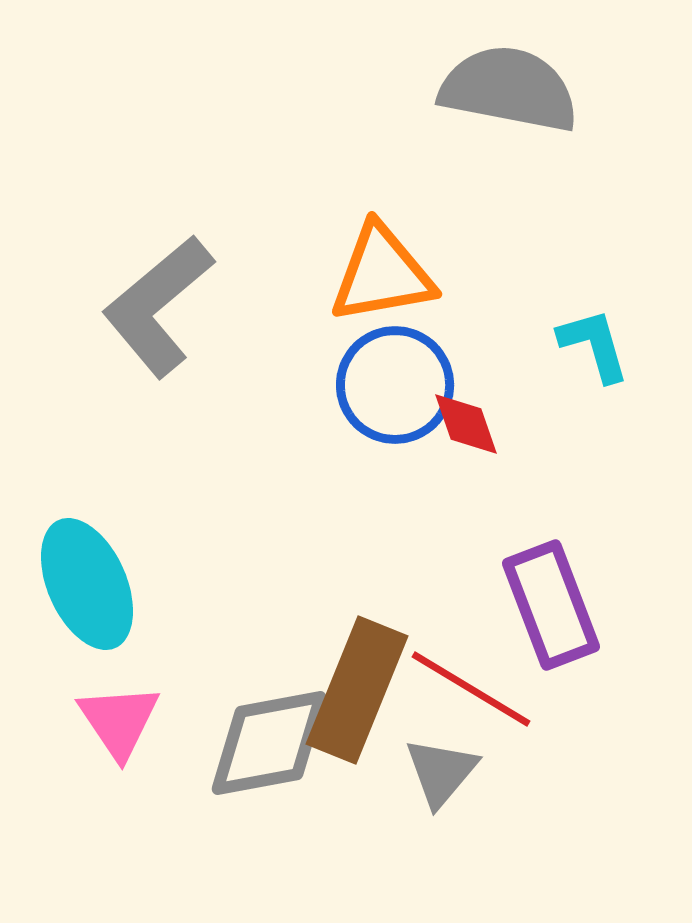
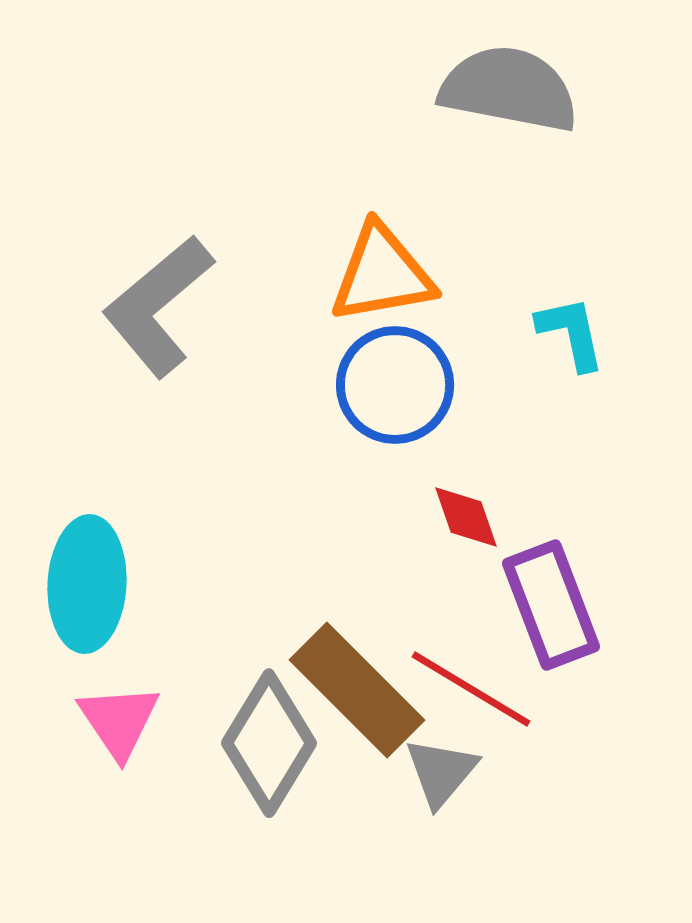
cyan L-shape: moved 23 px left, 12 px up; rotated 4 degrees clockwise
red diamond: moved 93 px down
cyan ellipse: rotated 27 degrees clockwise
brown rectangle: rotated 67 degrees counterclockwise
gray diamond: rotated 48 degrees counterclockwise
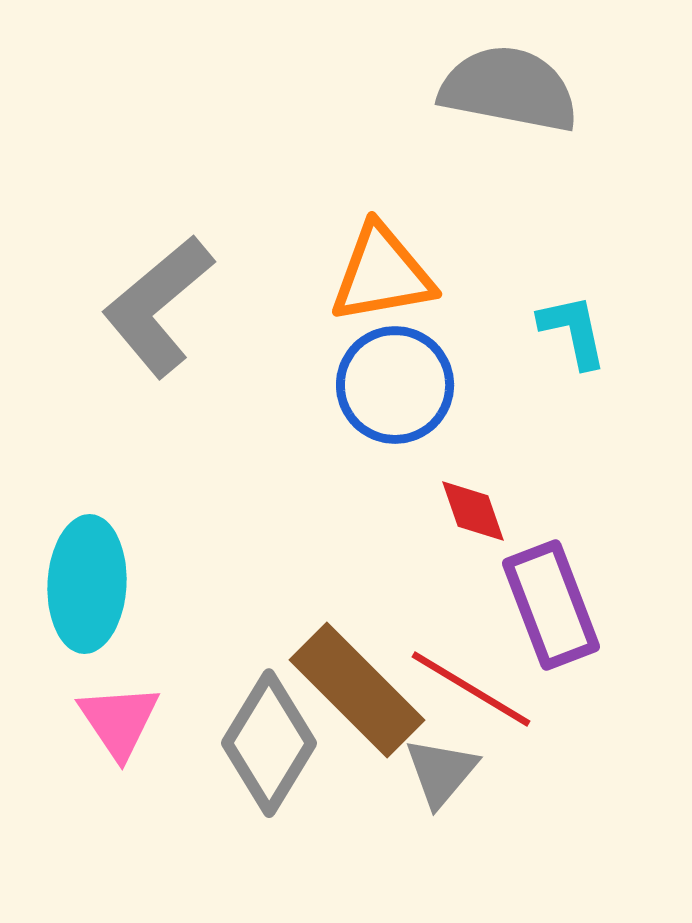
cyan L-shape: moved 2 px right, 2 px up
red diamond: moved 7 px right, 6 px up
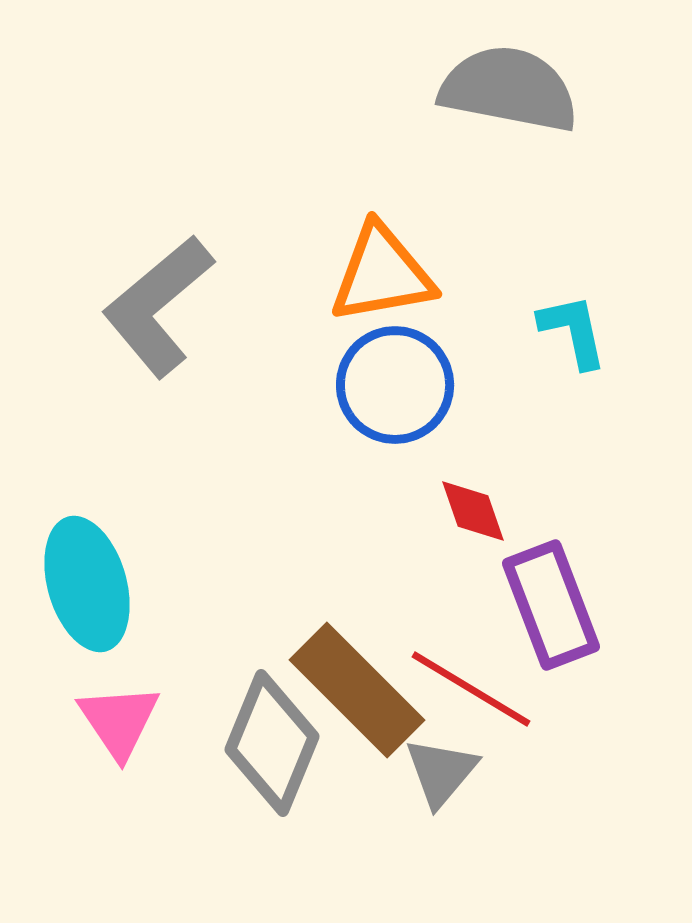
cyan ellipse: rotated 19 degrees counterclockwise
gray diamond: moved 3 px right; rotated 9 degrees counterclockwise
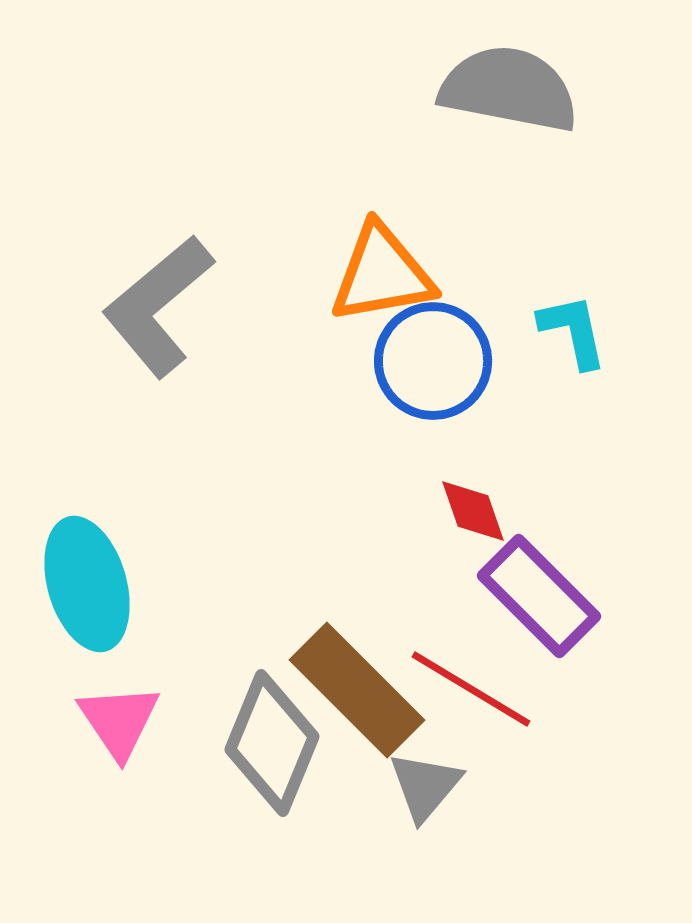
blue circle: moved 38 px right, 24 px up
purple rectangle: moved 12 px left, 9 px up; rotated 24 degrees counterclockwise
gray triangle: moved 16 px left, 14 px down
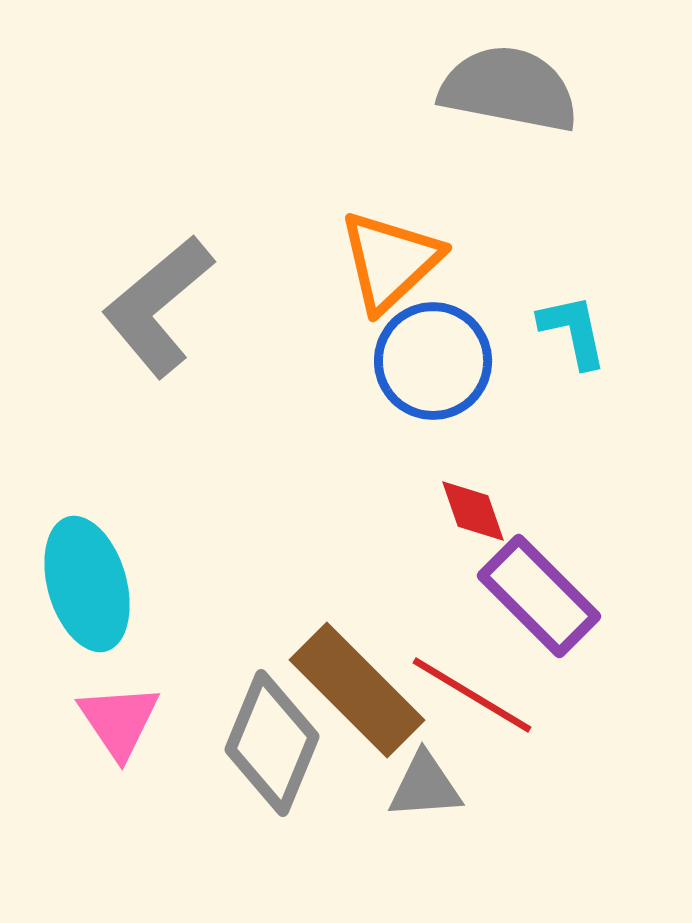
orange triangle: moved 8 px right, 13 px up; rotated 33 degrees counterclockwise
red line: moved 1 px right, 6 px down
gray triangle: rotated 46 degrees clockwise
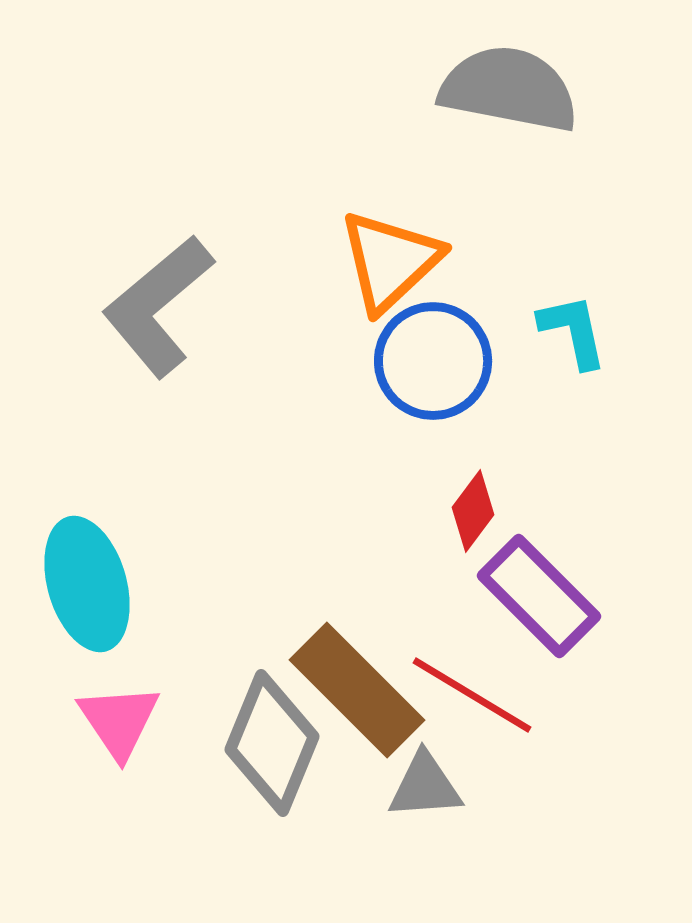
red diamond: rotated 56 degrees clockwise
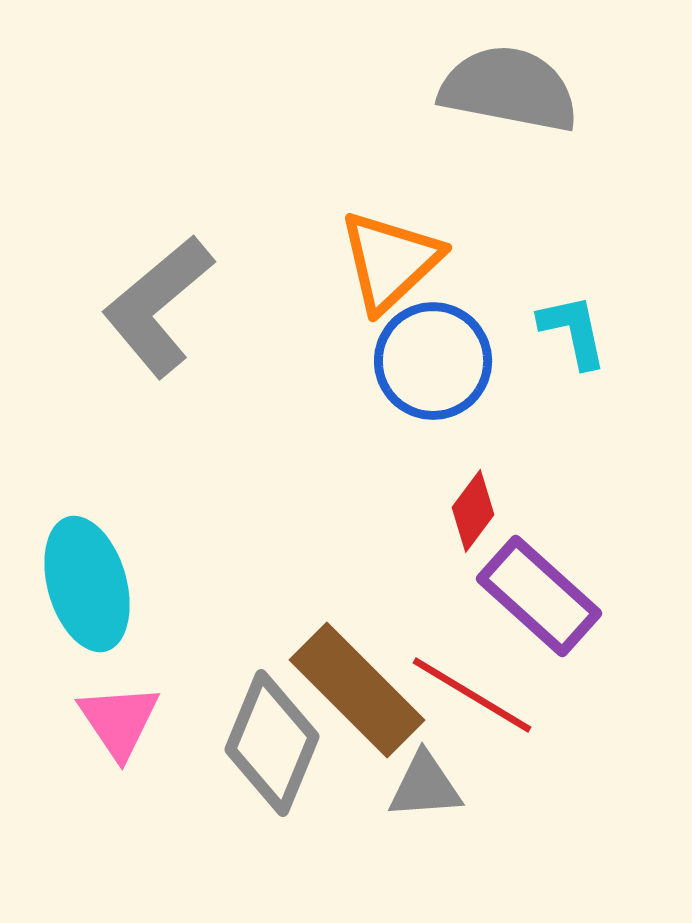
purple rectangle: rotated 3 degrees counterclockwise
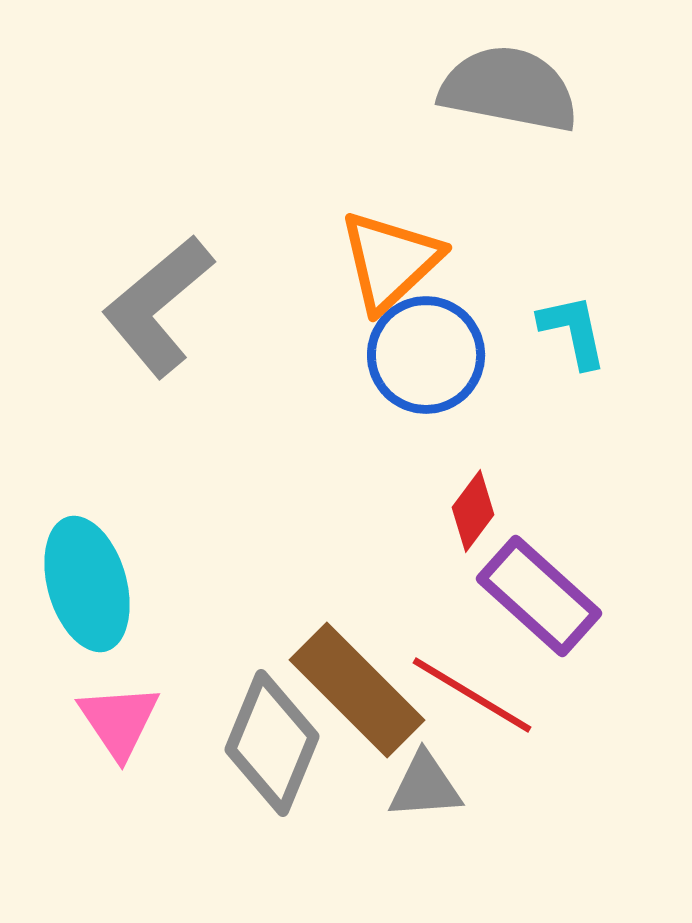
blue circle: moved 7 px left, 6 px up
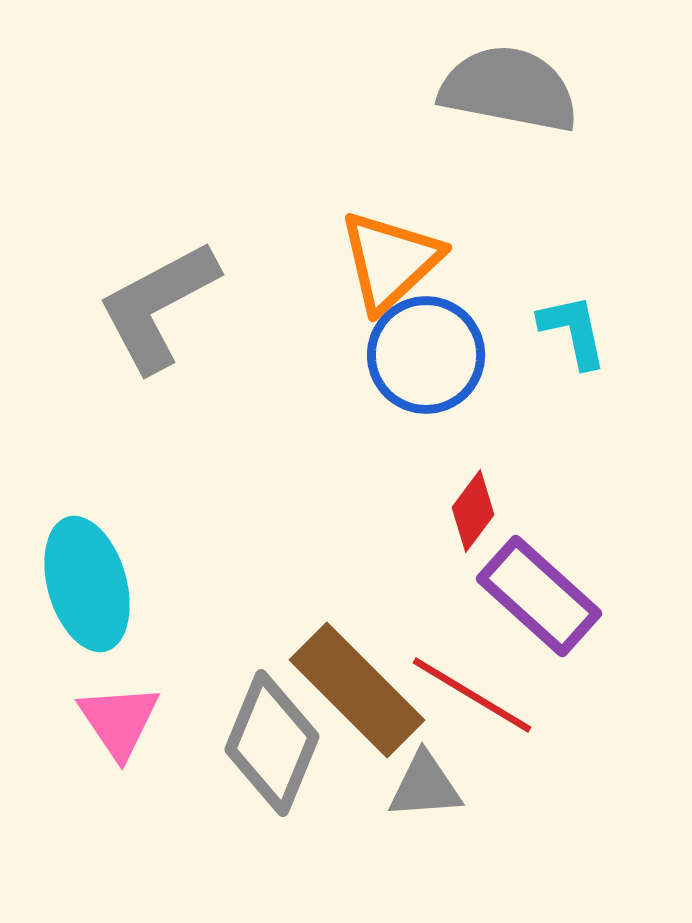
gray L-shape: rotated 12 degrees clockwise
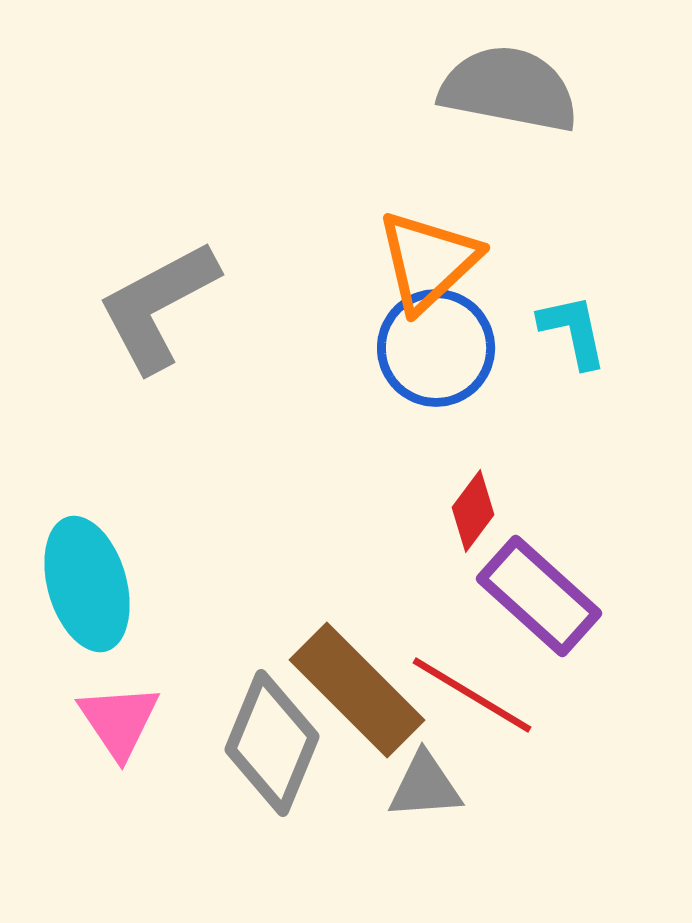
orange triangle: moved 38 px right
blue circle: moved 10 px right, 7 px up
